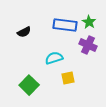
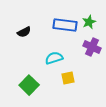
green star: rotated 16 degrees clockwise
purple cross: moved 4 px right, 2 px down
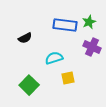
black semicircle: moved 1 px right, 6 px down
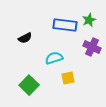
green star: moved 2 px up
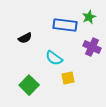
green star: moved 3 px up
cyan semicircle: rotated 126 degrees counterclockwise
